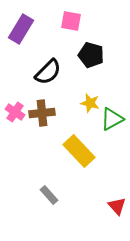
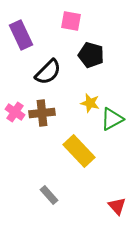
purple rectangle: moved 6 px down; rotated 56 degrees counterclockwise
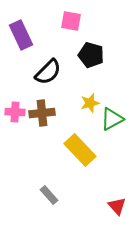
yellow star: rotated 30 degrees counterclockwise
pink cross: rotated 30 degrees counterclockwise
yellow rectangle: moved 1 px right, 1 px up
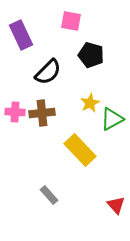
yellow star: rotated 12 degrees counterclockwise
red triangle: moved 1 px left, 1 px up
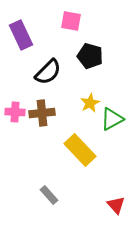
black pentagon: moved 1 px left, 1 px down
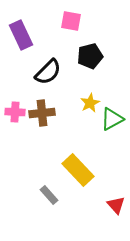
black pentagon: rotated 30 degrees counterclockwise
yellow rectangle: moved 2 px left, 20 px down
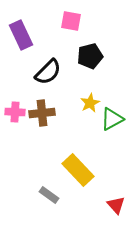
gray rectangle: rotated 12 degrees counterclockwise
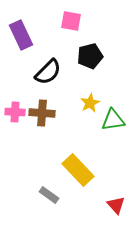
brown cross: rotated 10 degrees clockwise
green triangle: moved 1 px right, 1 px down; rotated 20 degrees clockwise
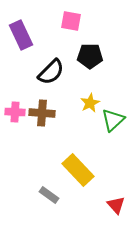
black pentagon: rotated 15 degrees clockwise
black semicircle: moved 3 px right
green triangle: rotated 35 degrees counterclockwise
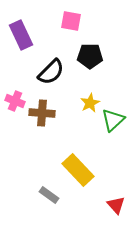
pink cross: moved 11 px up; rotated 18 degrees clockwise
